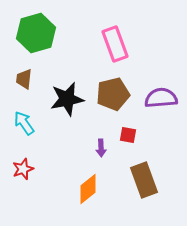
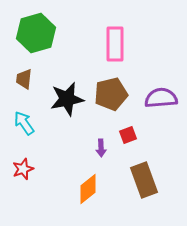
pink rectangle: rotated 20 degrees clockwise
brown pentagon: moved 2 px left
red square: rotated 30 degrees counterclockwise
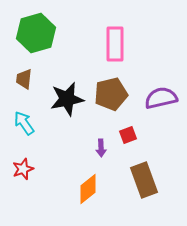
purple semicircle: rotated 8 degrees counterclockwise
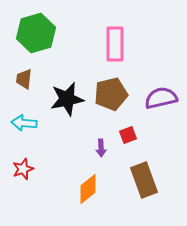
cyan arrow: rotated 50 degrees counterclockwise
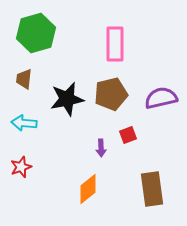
red star: moved 2 px left, 2 px up
brown rectangle: moved 8 px right, 9 px down; rotated 12 degrees clockwise
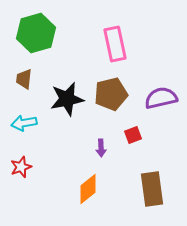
pink rectangle: rotated 12 degrees counterclockwise
cyan arrow: rotated 15 degrees counterclockwise
red square: moved 5 px right
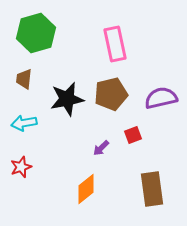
purple arrow: rotated 48 degrees clockwise
orange diamond: moved 2 px left
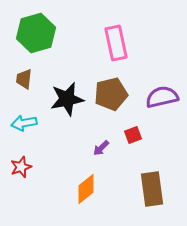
pink rectangle: moved 1 px right, 1 px up
purple semicircle: moved 1 px right, 1 px up
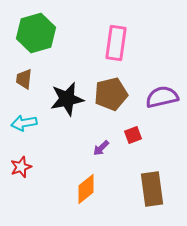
pink rectangle: rotated 20 degrees clockwise
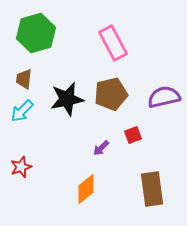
pink rectangle: moved 3 px left; rotated 36 degrees counterclockwise
purple semicircle: moved 2 px right
cyan arrow: moved 2 px left, 12 px up; rotated 35 degrees counterclockwise
